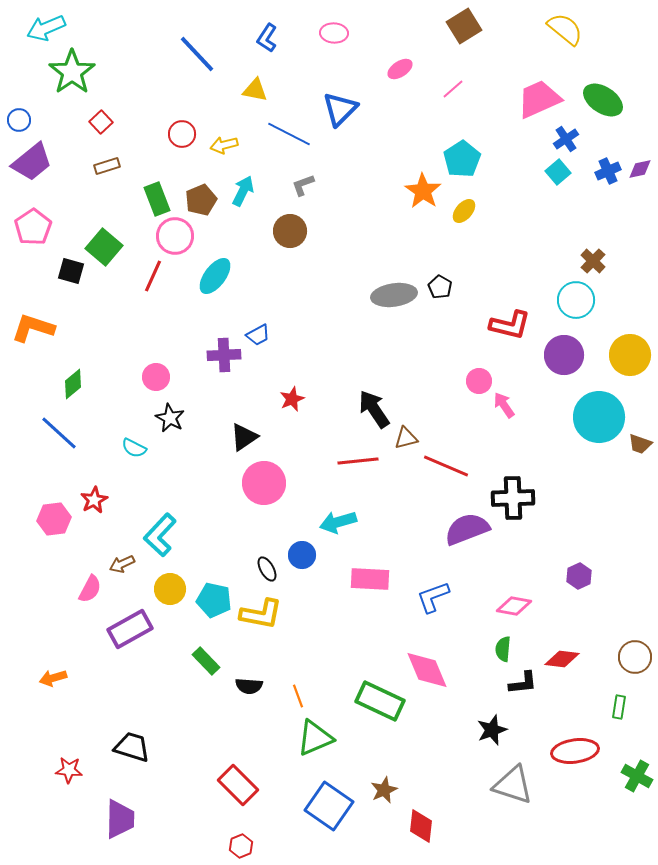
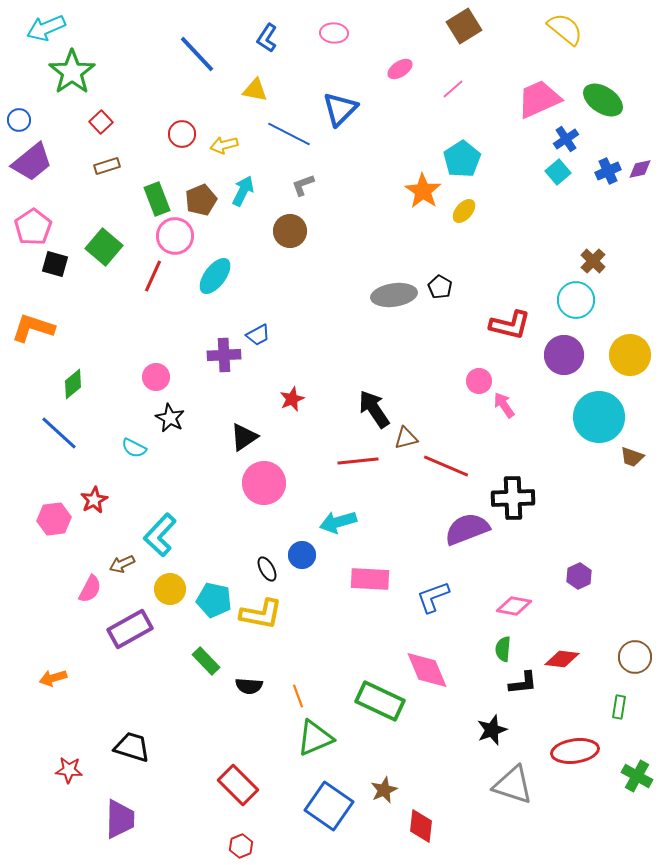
black square at (71, 271): moved 16 px left, 7 px up
brown trapezoid at (640, 444): moved 8 px left, 13 px down
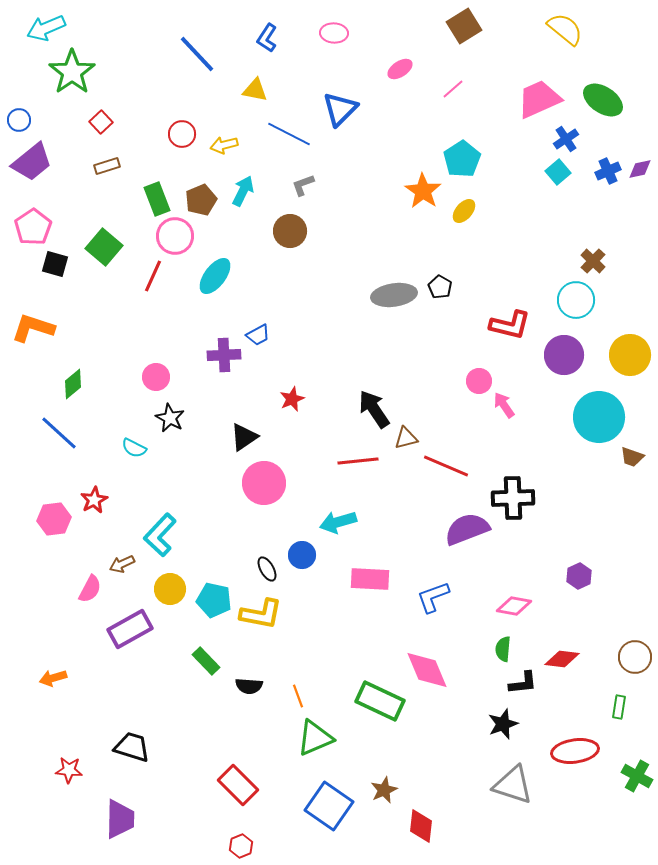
black star at (492, 730): moved 11 px right, 6 px up
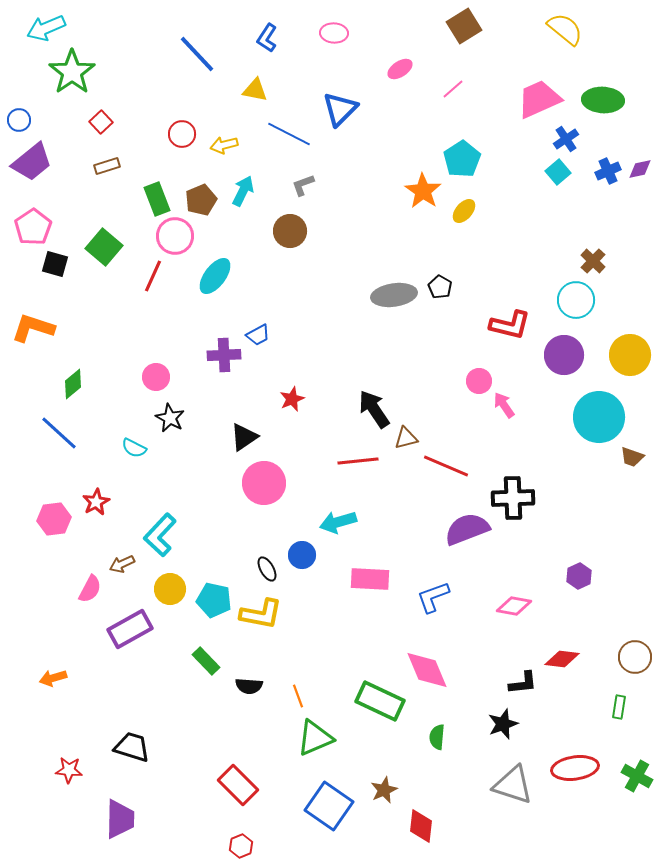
green ellipse at (603, 100): rotated 30 degrees counterclockwise
red star at (94, 500): moved 2 px right, 2 px down
green semicircle at (503, 649): moved 66 px left, 88 px down
red ellipse at (575, 751): moved 17 px down
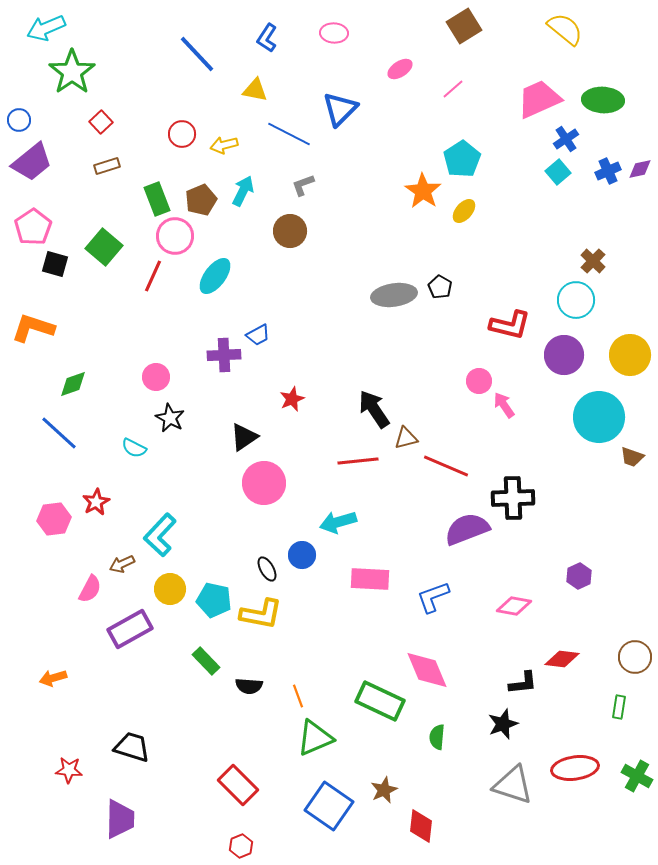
green diamond at (73, 384): rotated 20 degrees clockwise
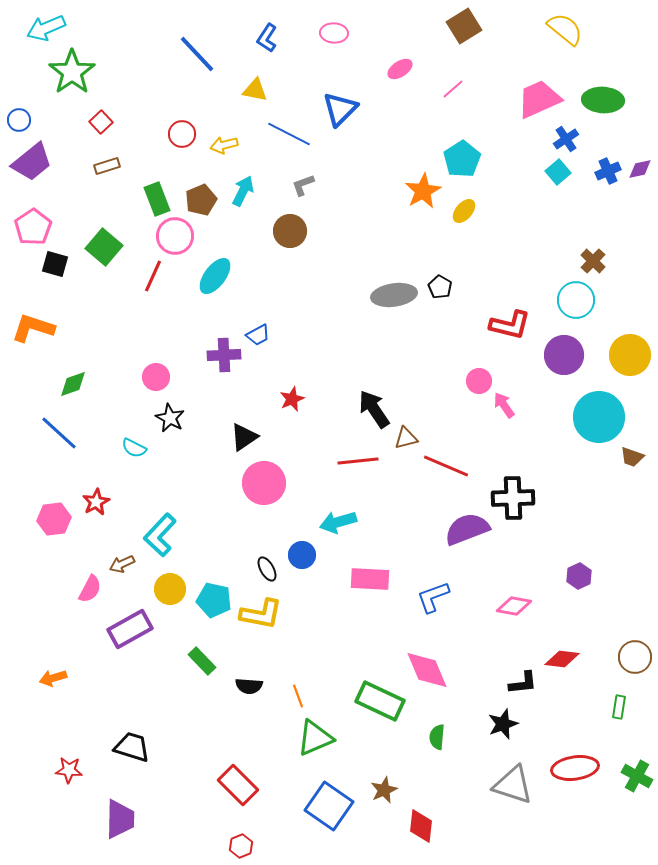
orange star at (423, 191): rotated 9 degrees clockwise
green rectangle at (206, 661): moved 4 px left
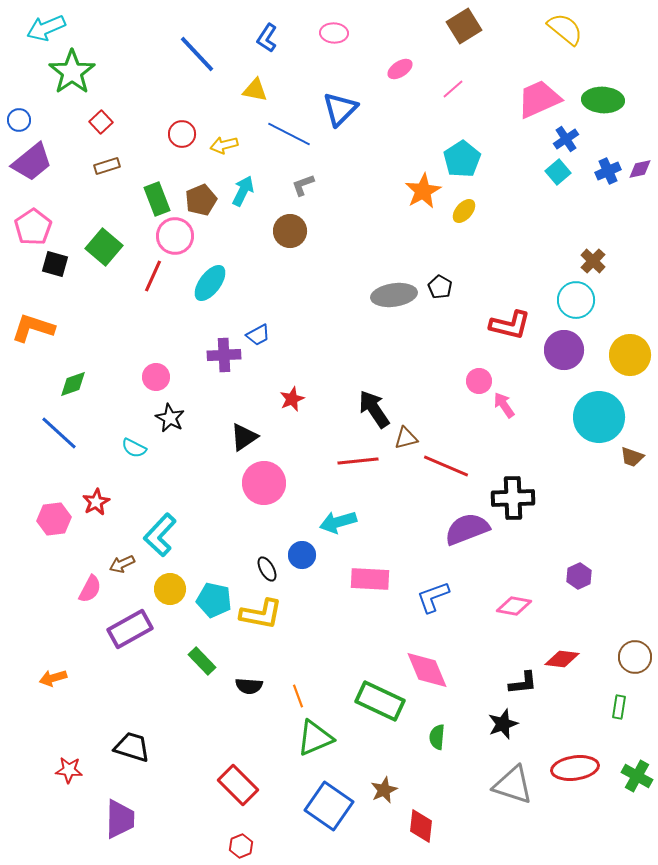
cyan ellipse at (215, 276): moved 5 px left, 7 px down
purple circle at (564, 355): moved 5 px up
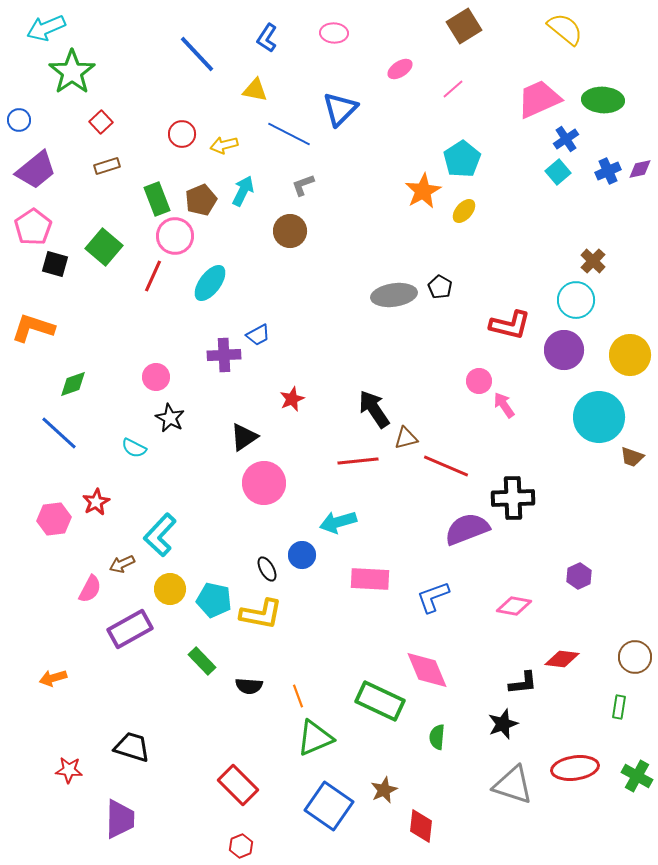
purple trapezoid at (32, 162): moved 4 px right, 8 px down
